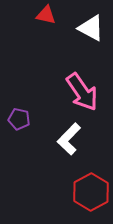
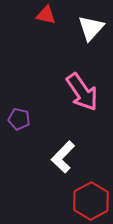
white triangle: rotated 44 degrees clockwise
white L-shape: moved 6 px left, 18 px down
red hexagon: moved 9 px down
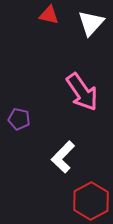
red triangle: moved 3 px right
white triangle: moved 5 px up
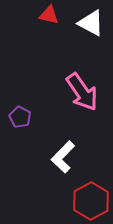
white triangle: rotated 44 degrees counterclockwise
purple pentagon: moved 1 px right, 2 px up; rotated 15 degrees clockwise
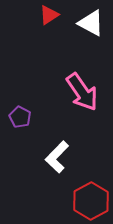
red triangle: rotated 45 degrees counterclockwise
white L-shape: moved 6 px left
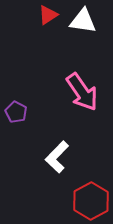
red triangle: moved 1 px left
white triangle: moved 8 px left, 2 px up; rotated 20 degrees counterclockwise
purple pentagon: moved 4 px left, 5 px up
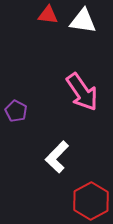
red triangle: rotated 40 degrees clockwise
purple pentagon: moved 1 px up
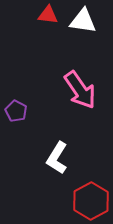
pink arrow: moved 2 px left, 2 px up
white L-shape: moved 1 px down; rotated 12 degrees counterclockwise
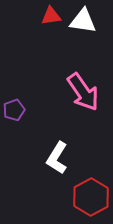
red triangle: moved 3 px right, 1 px down; rotated 15 degrees counterclockwise
pink arrow: moved 3 px right, 2 px down
purple pentagon: moved 2 px left, 1 px up; rotated 25 degrees clockwise
red hexagon: moved 4 px up
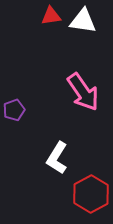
red hexagon: moved 3 px up
